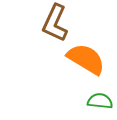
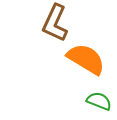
green semicircle: moved 1 px left; rotated 15 degrees clockwise
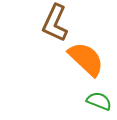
orange semicircle: rotated 12 degrees clockwise
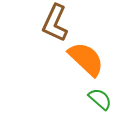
green semicircle: moved 1 px right, 2 px up; rotated 20 degrees clockwise
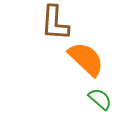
brown L-shape: rotated 21 degrees counterclockwise
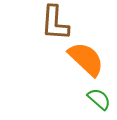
green semicircle: moved 1 px left
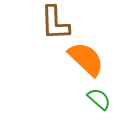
brown L-shape: rotated 6 degrees counterclockwise
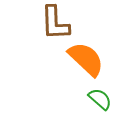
green semicircle: moved 1 px right
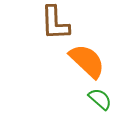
orange semicircle: moved 1 px right, 2 px down
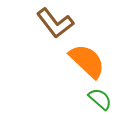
brown L-shape: rotated 36 degrees counterclockwise
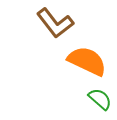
orange semicircle: rotated 18 degrees counterclockwise
